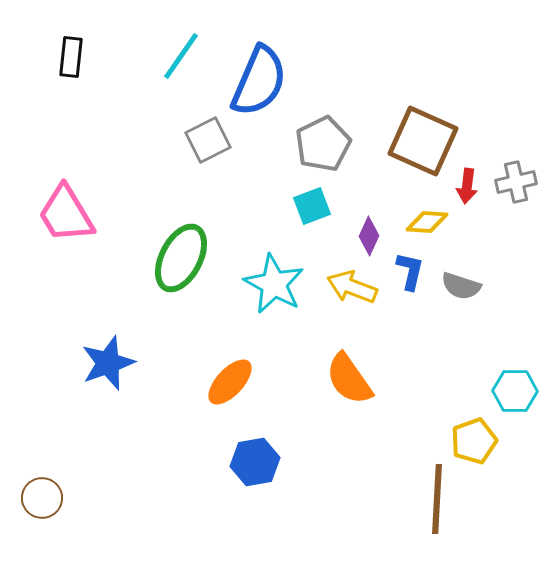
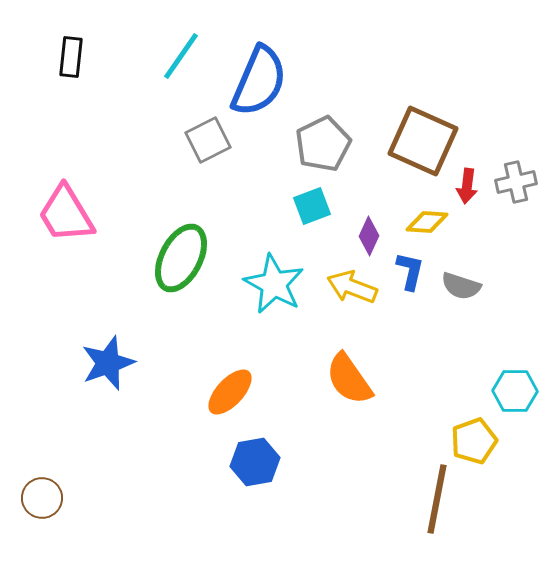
orange ellipse: moved 10 px down
brown line: rotated 8 degrees clockwise
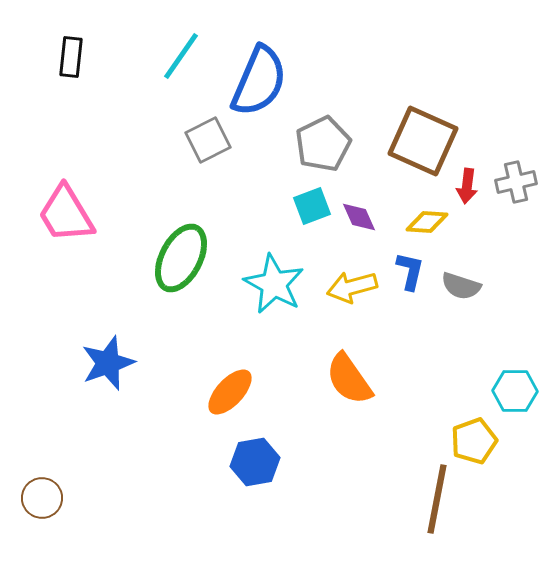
purple diamond: moved 10 px left, 19 px up; rotated 48 degrees counterclockwise
yellow arrow: rotated 36 degrees counterclockwise
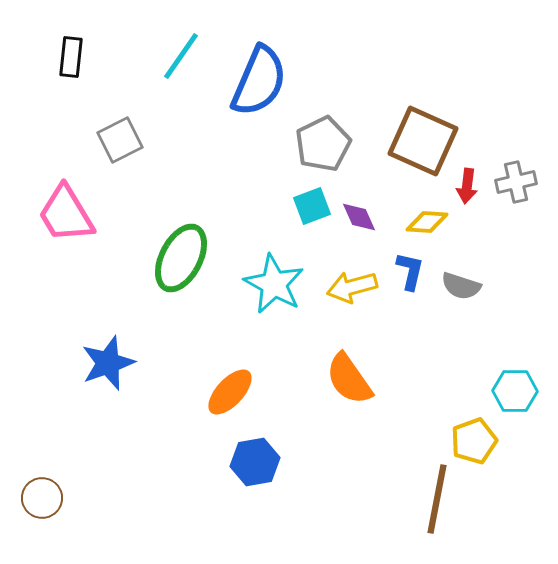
gray square: moved 88 px left
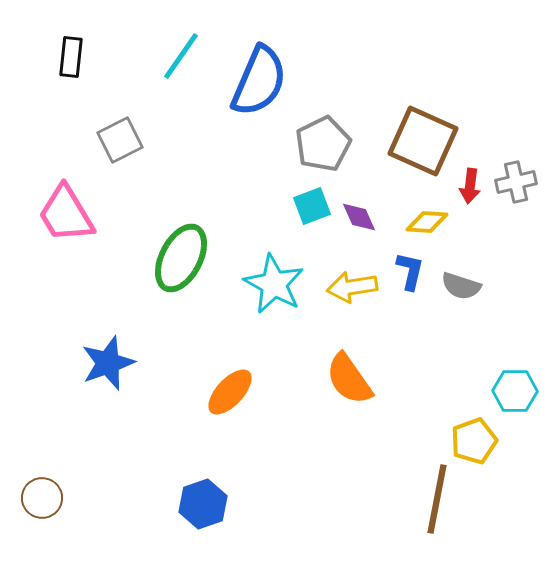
red arrow: moved 3 px right
yellow arrow: rotated 6 degrees clockwise
blue hexagon: moved 52 px left, 42 px down; rotated 9 degrees counterclockwise
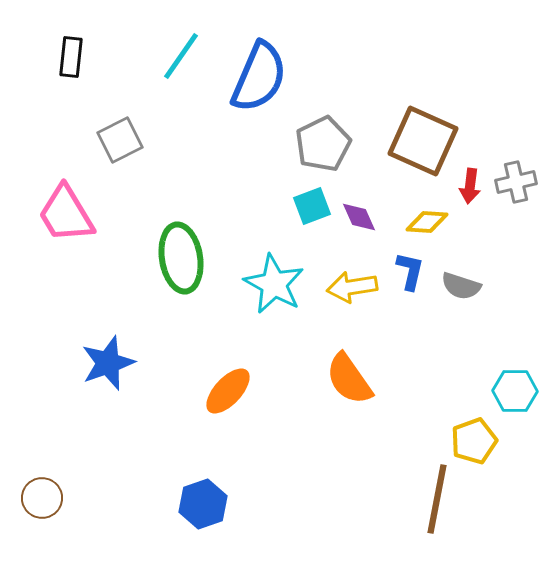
blue semicircle: moved 4 px up
green ellipse: rotated 36 degrees counterclockwise
orange ellipse: moved 2 px left, 1 px up
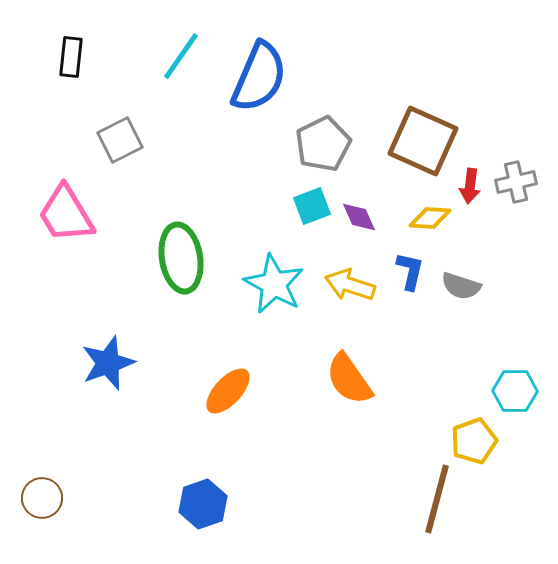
yellow diamond: moved 3 px right, 4 px up
yellow arrow: moved 2 px left, 2 px up; rotated 27 degrees clockwise
brown line: rotated 4 degrees clockwise
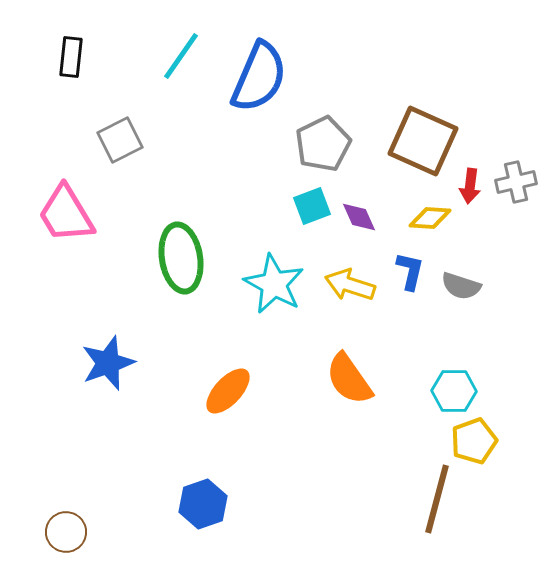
cyan hexagon: moved 61 px left
brown circle: moved 24 px right, 34 px down
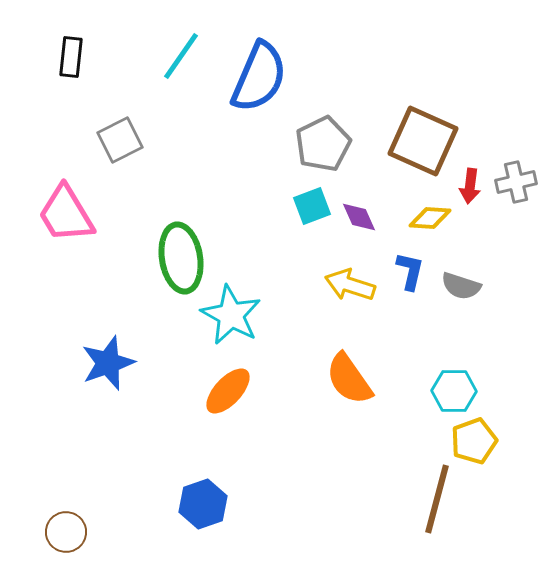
cyan star: moved 43 px left, 31 px down
